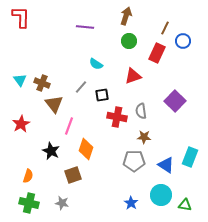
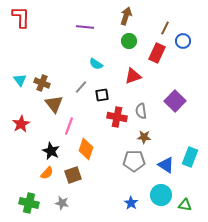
orange semicircle: moved 19 px right, 3 px up; rotated 24 degrees clockwise
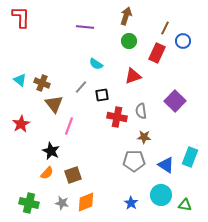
cyan triangle: rotated 16 degrees counterclockwise
orange diamond: moved 53 px down; rotated 50 degrees clockwise
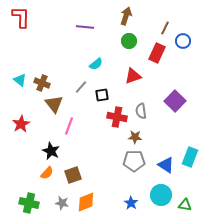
cyan semicircle: rotated 72 degrees counterclockwise
brown star: moved 9 px left
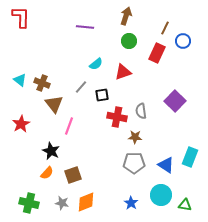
red triangle: moved 10 px left, 4 px up
gray pentagon: moved 2 px down
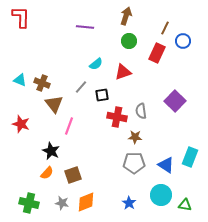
cyan triangle: rotated 16 degrees counterclockwise
red star: rotated 24 degrees counterclockwise
blue star: moved 2 px left
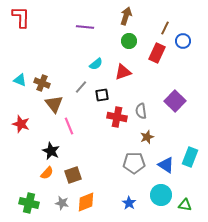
pink line: rotated 42 degrees counterclockwise
brown star: moved 12 px right; rotated 24 degrees counterclockwise
